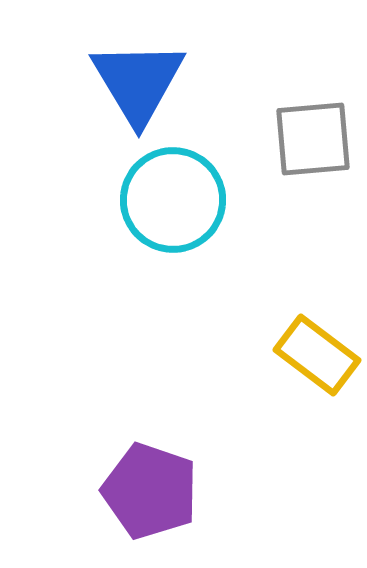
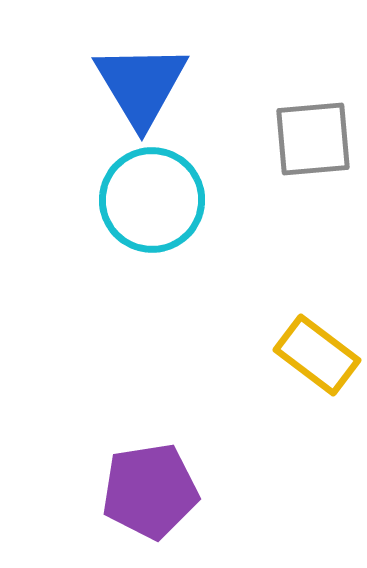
blue triangle: moved 3 px right, 3 px down
cyan circle: moved 21 px left
purple pentagon: rotated 28 degrees counterclockwise
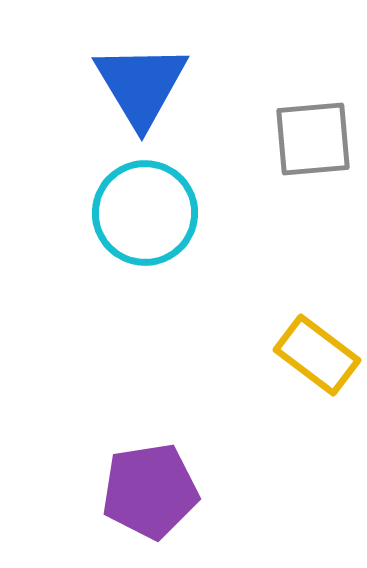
cyan circle: moved 7 px left, 13 px down
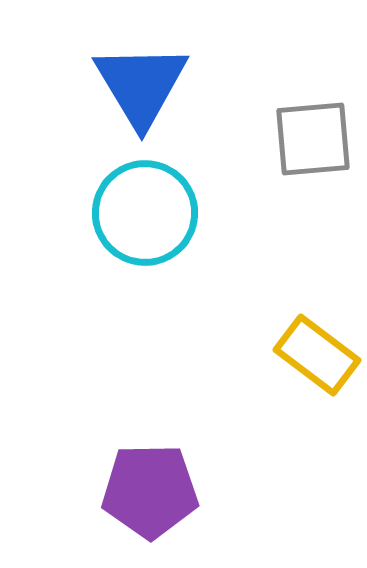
purple pentagon: rotated 8 degrees clockwise
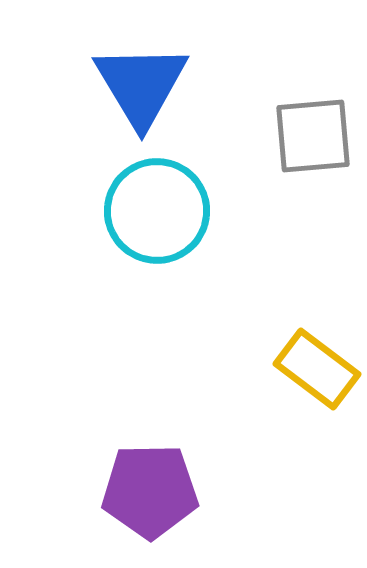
gray square: moved 3 px up
cyan circle: moved 12 px right, 2 px up
yellow rectangle: moved 14 px down
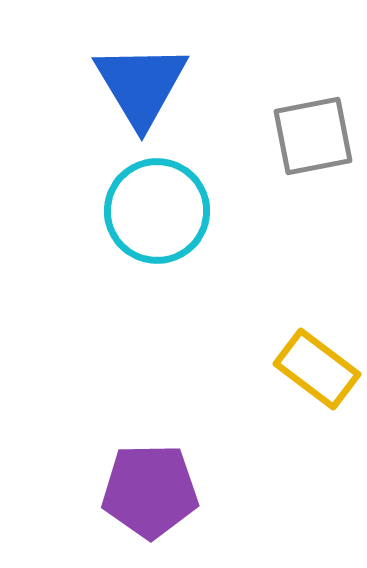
gray square: rotated 6 degrees counterclockwise
